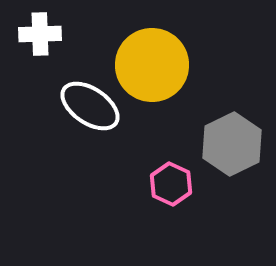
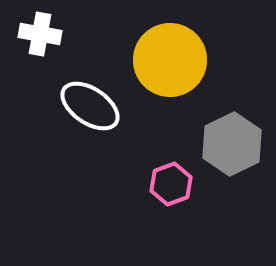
white cross: rotated 12 degrees clockwise
yellow circle: moved 18 px right, 5 px up
pink hexagon: rotated 15 degrees clockwise
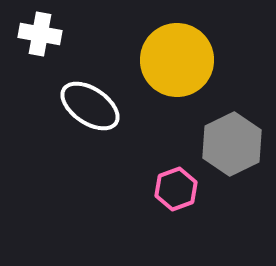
yellow circle: moved 7 px right
pink hexagon: moved 5 px right, 5 px down
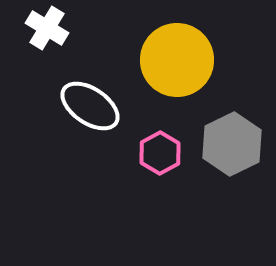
white cross: moved 7 px right, 6 px up; rotated 21 degrees clockwise
pink hexagon: moved 16 px left, 36 px up; rotated 9 degrees counterclockwise
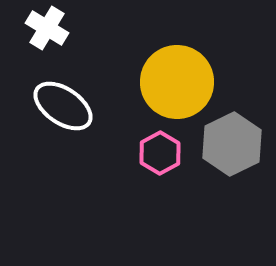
yellow circle: moved 22 px down
white ellipse: moved 27 px left
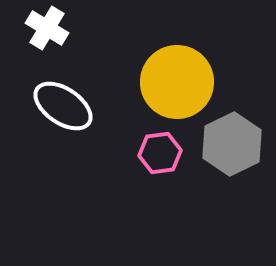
pink hexagon: rotated 21 degrees clockwise
